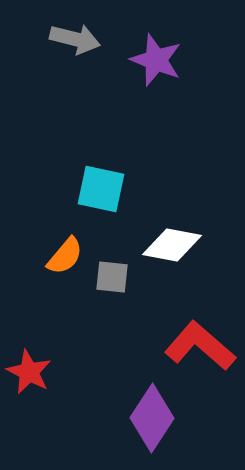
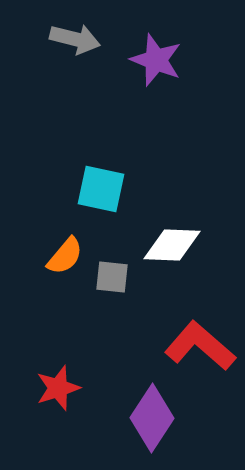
white diamond: rotated 8 degrees counterclockwise
red star: moved 29 px right, 16 px down; rotated 27 degrees clockwise
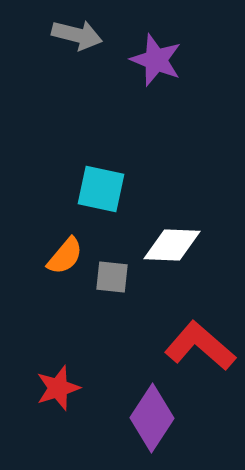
gray arrow: moved 2 px right, 4 px up
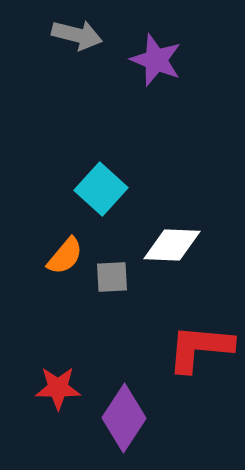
cyan square: rotated 30 degrees clockwise
gray square: rotated 9 degrees counterclockwise
red L-shape: moved 2 px down; rotated 36 degrees counterclockwise
red star: rotated 18 degrees clockwise
purple diamond: moved 28 px left
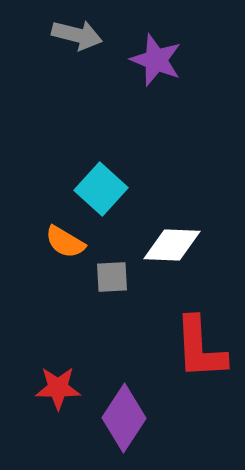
orange semicircle: moved 14 px up; rotated 81 degrees clockwise
red L-shape: rotated 98 degrees counterclockwise
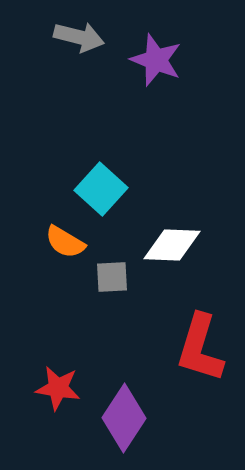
gray arrow: moved 2 px right, 2 px down
red L-shape: rotated 20 degrees clockwise
red star: rotated 9 degrees clockwise
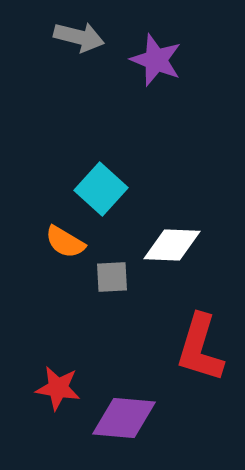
purple diamond: rotated 62 degrees clockwise
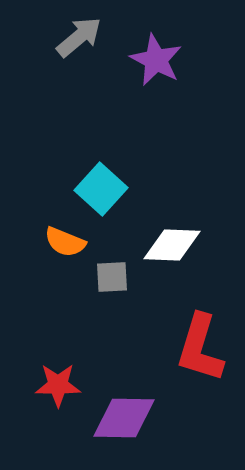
gray arrow: rotated 54 degrees counterclockwise
purple star: rotated 6 degrees clockwise
orange semicircle: rotated 9 degrees counterclockwise
red star: moved 3 px up; rotated 9 degrees counterclockwise
purple diamond: rotated 4 degrees counterclockwise
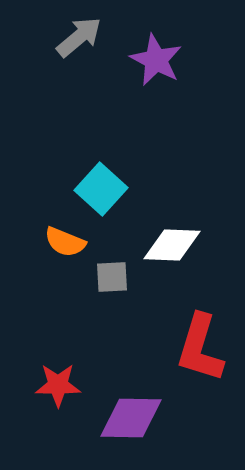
purple diamond: moved 7 px right
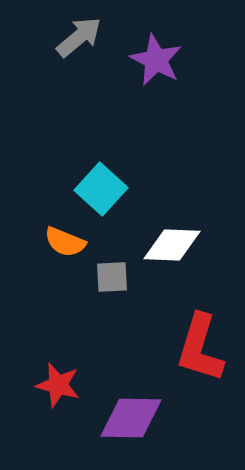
red star: rotated 15 degrees clockwise
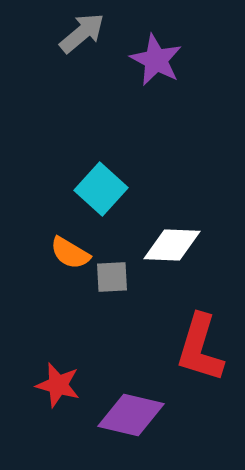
gray arrow: moved 3 px right, 4 px up
orange semicircle: moved 5 px right, 11 px down; rotated 9 degrees clockwise
purple diamond: moved 3 px up; rotated 12 degrees clockwise
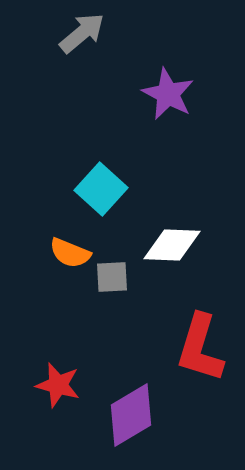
purple star: moved 12 px right, 34 px down
orange semicircle: rotated 9 degrees counterclockwise
purple diamond: rotated 44 degrees counterclockwise
